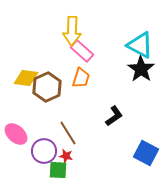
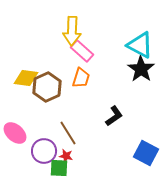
pink ellipse: moved 1 px left, 1 px up
green square: moved 1 px right, 2 px up
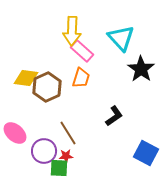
cyan triangle: moved 19 px left, 7 px up; rotated 20 degrees clockwise
red star: rotated 16 degrees counterclockwise
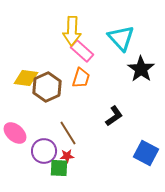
red star: moved 1 px right
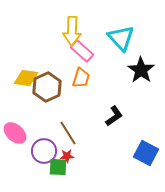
black star: moved 1 px down
green square: moved 1 px left, 1 px up
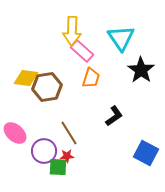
cyan triangle: rotated 8 degrees clockwise
orange trapezoid: moved 10 px right
brown hexagon: rotated 16 degrees clockwise
brown line: moved 1 px right
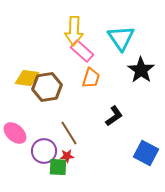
yellow arrow: moved 2 px right
yellow diamond: moved 1 px right
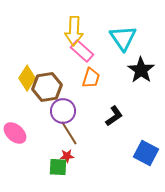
cyan triangle: moved 2 px right
yellow diamond: rotated 65 degrees counterclockwise
purple circle: moved 19 px right, 40 px up
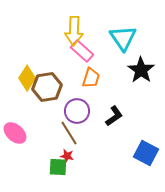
purple circle: moved 14 px right
red star: rotated 16 degrees clockwise
